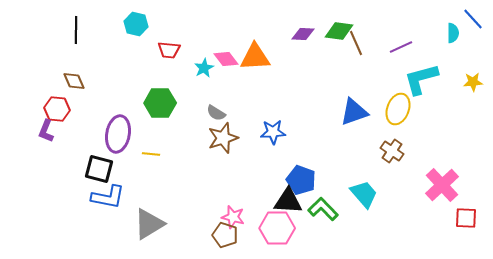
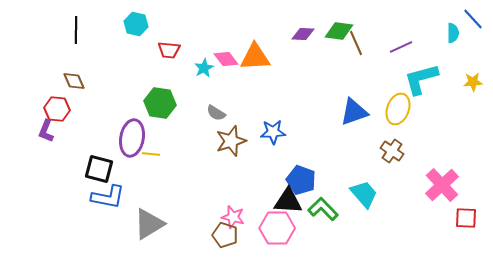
green hexagon: rotated 8 degrees clockwise
purple ellipse: moved 14 px right, 4 px down
brown star: moved 8 px right, 3 px down
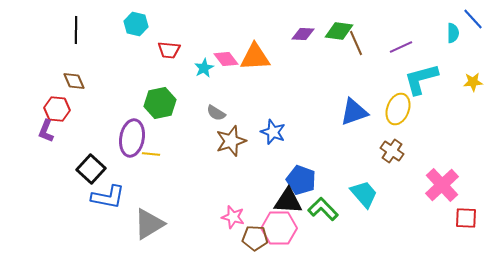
green hexagon: rotated 20 degrees counterclockwise
blue star: rotated 25 degrees clockwise
black square: moved 8 px left; rotated 28 degrees clockwise
pink hexagon: moved 2 px right
brown pentagon: moved 30 px right, 3 px down; rotated 15 degrees counterclockwise
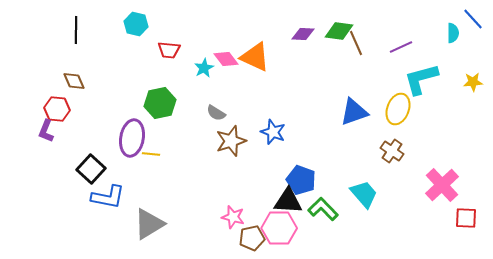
orange triangle: rotated 28 degrees clockwise
brown pentagon: moved 3 px left; rotated 15 degrees counterclockwise
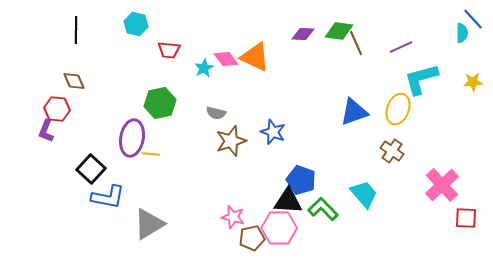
cyan semicircle: moved 9 px right
gray semicircle: rotated 18 degrees counterclockwise
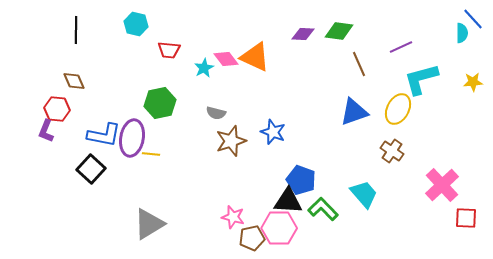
brown line: moved 3 px right, 21 px down
yellow ellipse: rotated 8 degrees clockwise
blue L-shape: moved 4 px left, 62 px up
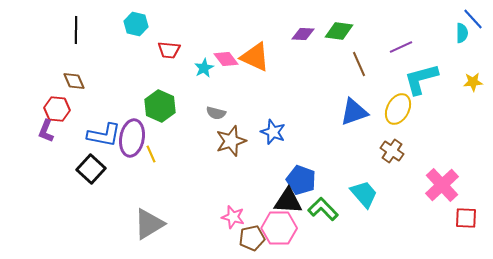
green hexagon: moved 3 px down; rotated 24 degrees counterclockwise
yellow line: rotated 60 degrees clockwise
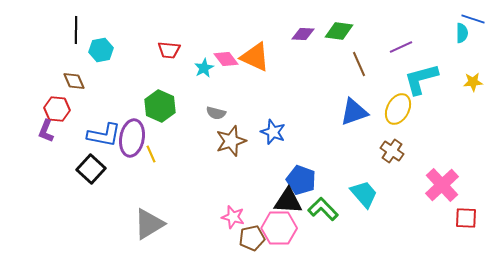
blue line: rotated 30 degrees counterclockwise
cyan hexagon: moved 35 px left, 26 px down; rotated 25 degrees counterclockwise
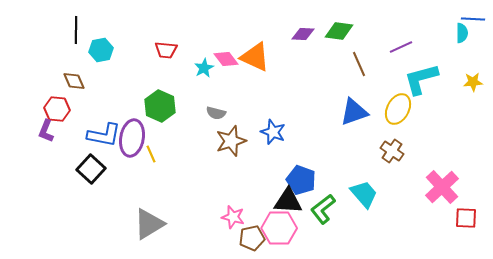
blue line: rotated 15 degrees counterclockwise
red trapezoid: moved 3 px left
pink cross: moved 2 px down
green L-shape: rotated 84 degrees counterclockwise
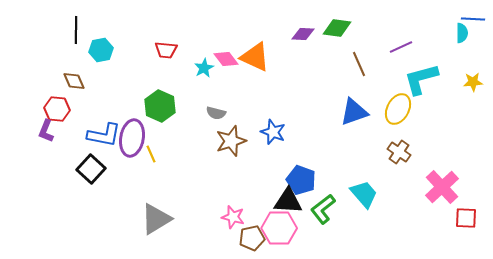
green diamond: moved 2 px left, 3 px up
brown cross: moved 7 px right, 1 px down
gray triangle: moved 7 px right, 5 px up
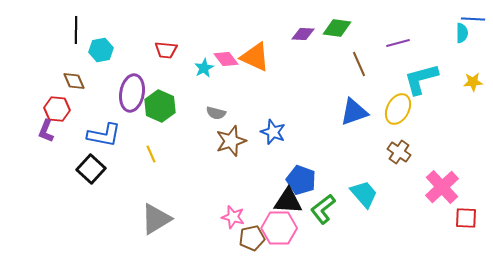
purple line: moved 3 px left, 4 px up; rotated 10 degrees clockwise
purple ellipse: moved 45 px up
